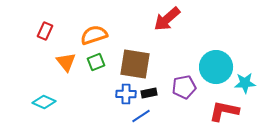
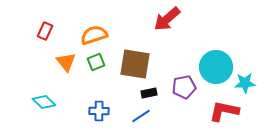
blue cross: moved 27 px left, 17 px down
cyan diamond: rotated 20 degrees clockwise
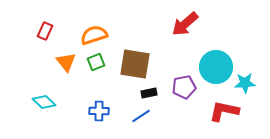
red arrow: moved 18 px right, 5 px down
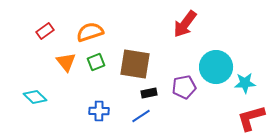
red arrow: rotated 12 degrees counterclockwise
red rectangle: rotated 30 degrees clockwise
orange semicircle: moved 4 px left, 3 px up
cyan diamond: moved 9 px left, 5 px up
red L-shape: moved 27 px right, 7 px down; rotated 28 degrees counterclockwise
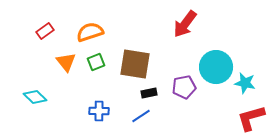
cyan star: rotated 15 degrees clockwise
